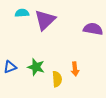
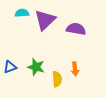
purple semicircle: moved 17 px left
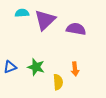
yellow semicircle: moved 1 px right, 3 px down
